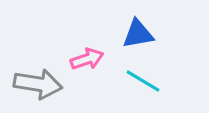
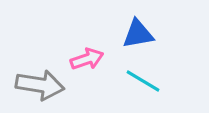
gray arrow: moved 2 px right, 1 px down
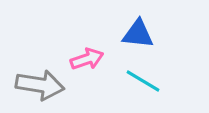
blue triangle: rotated 16 degrees clockwise
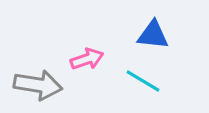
blue triangle: moved 15 px right, 1 px down
gray arrow: moved 2 px left
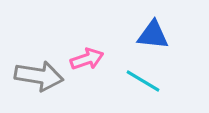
gray arrow: moved 1 px right, 9 px up
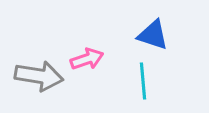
blue triangle: rotated 12 degrees clockwise
cyan line: rotated 54 degrees clockwise
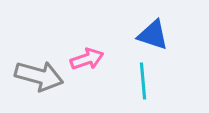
gray arrow: rotated 6 degrees clockwise
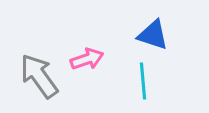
gray arrow: rotated 141 degrees counterclockwise
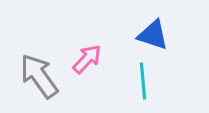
pink arrow: rotated 28 degrees counterclockwise
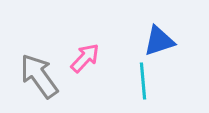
blue triangle: moved 6 px right, 6 px down; rotated 36 degrees counterclockwise
pink arrow: moved 2 px left, 1 px up
